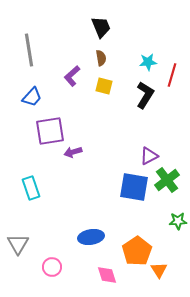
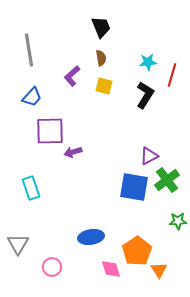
purple square: rotated 8 degrees clockwise
pink diamond: moved 4 px right, 6 px up
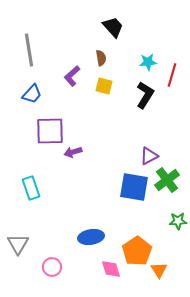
black trapezoid: moved 12 px right; rotated 20 degrees counterclockwise
blue trapezoid: moved 3 px up
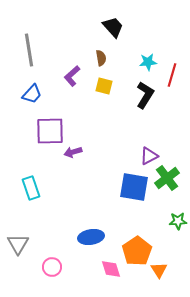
green cross: moved 2 px up
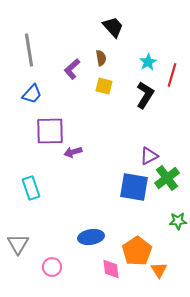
cyan star: rotated 24 degrees counterclockwise
purple L-shape: moved 7 px up
pink diamond: rotated 10 degrees clockwise
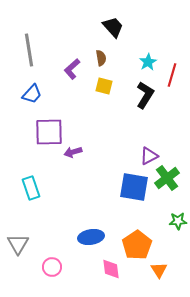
purple square: moved 1 px left, 1 px down
orange pentagon: moved 6 px up
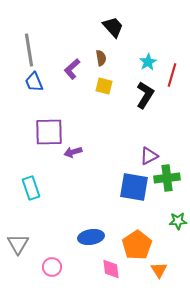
blue trapezoid: moved 2 px right, 12 px up; rotated 115 degrees clockwise
green cross: rotated 30 degrees clockwise
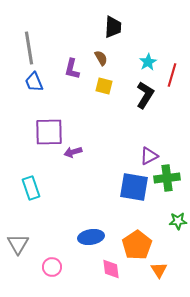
black trapezoid: rotated 45 degrees clockwise
gray line: moved 2 px up
brown semicircle: rotated 21 degrees counterclockwise
purple L-shape: rotated 35 degrees counterclockwise
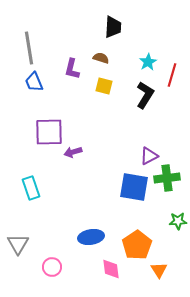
brown semicircle: rotated 42 degrees counterclockwise
